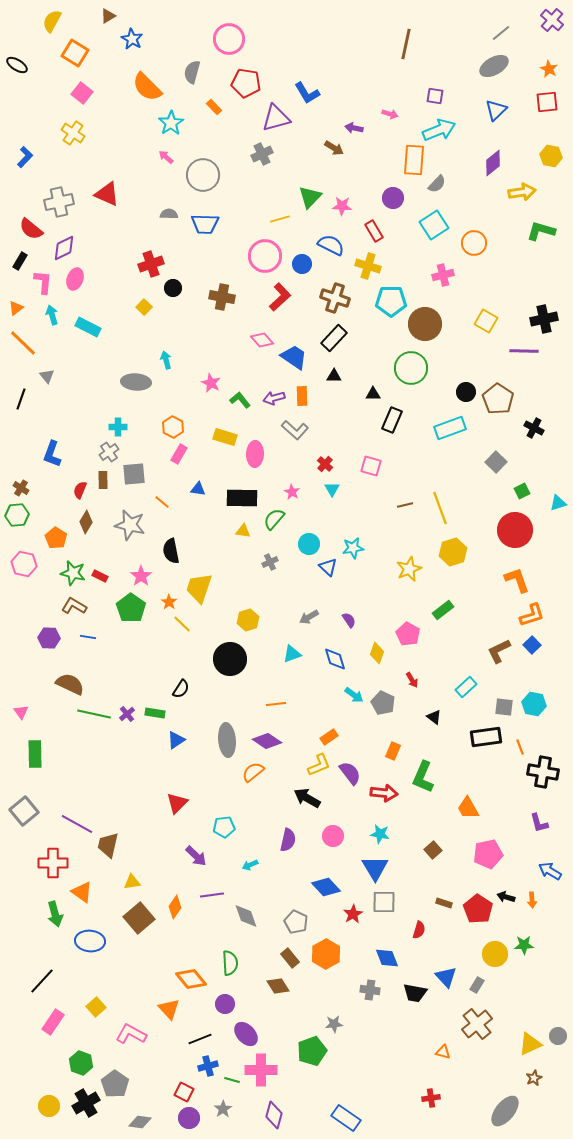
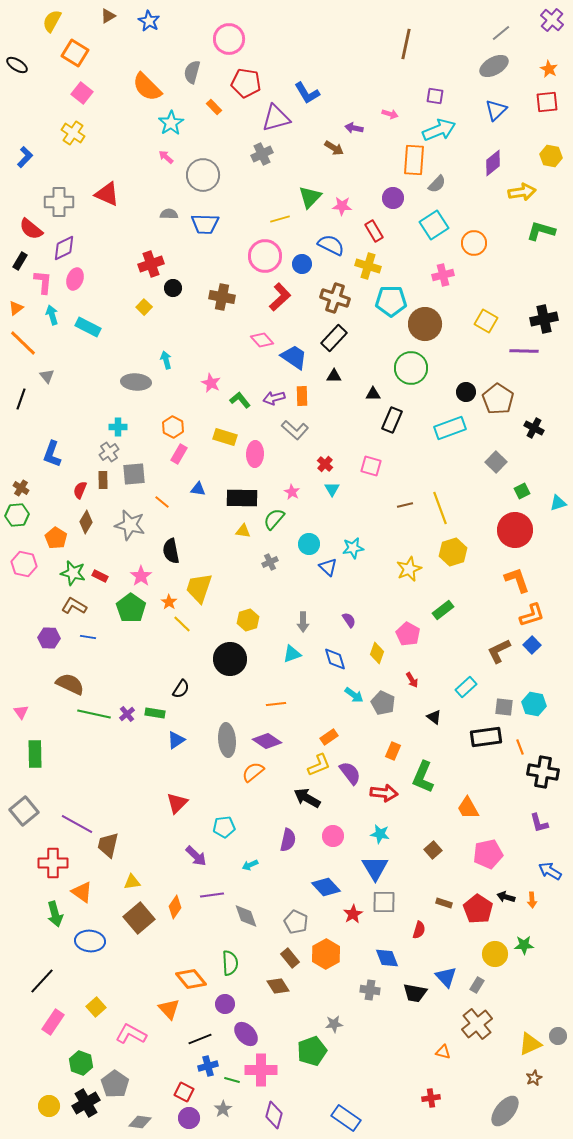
blue star at (132, 39): moved 17 px right, 18 px up
gray cross at (59, 202): rotated 12 degrees clockwise
gray arrow at (309, 617): moved 6 px left, 5 px down; rotated 60 degrees counterclockwise
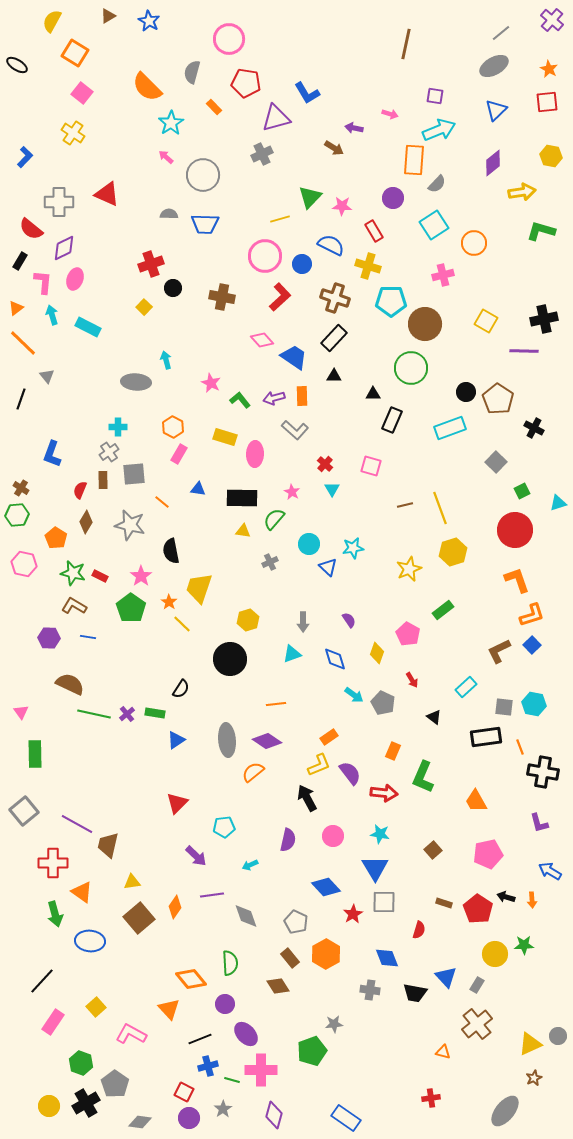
black arrow at (307, 798): rotated 32 degrees clockwise
orange trapezoid at (468, 808): moved 8 px right, 7 px up
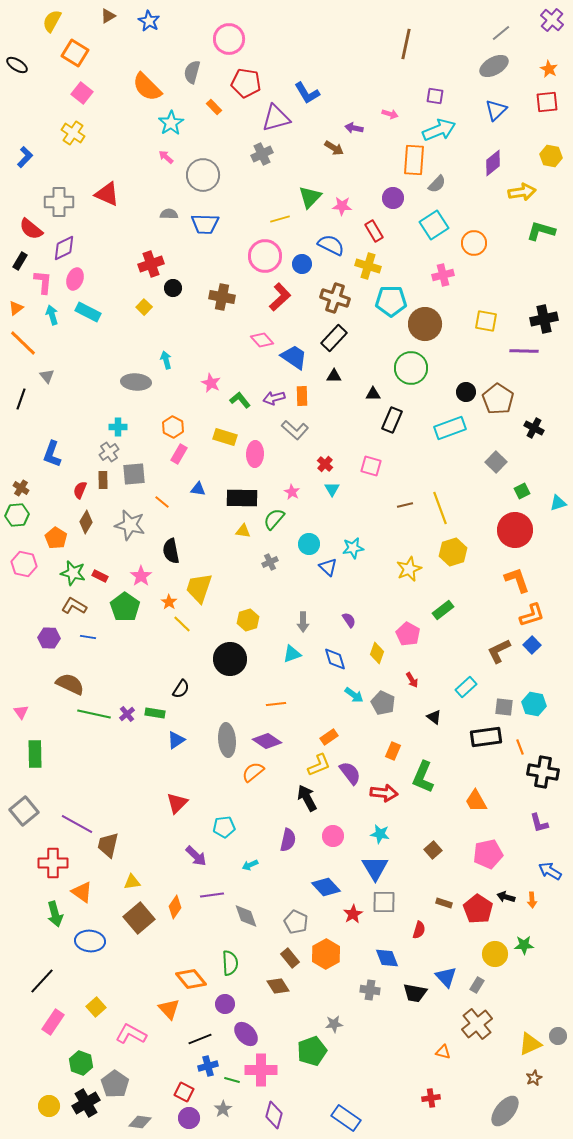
yellow square at (486, 321): rotated 20 degrees counterclockwise
cyan rectangle at (88, 327): moved 15 px up
green pentagon at (131, 608): moved 6 px left, 1 px up
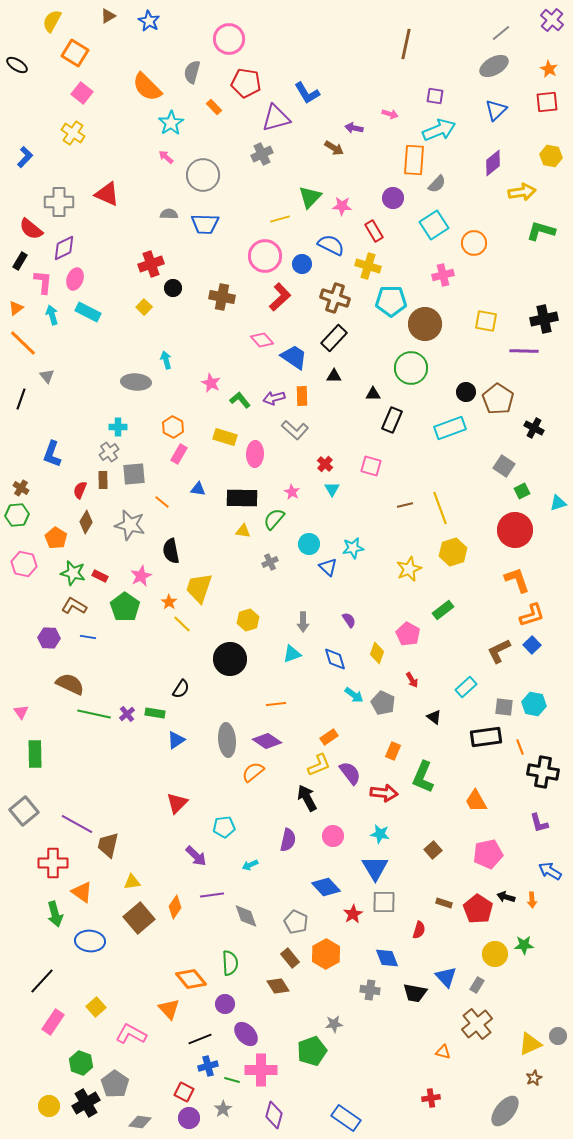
gray square at (496, 462): moved 8 px right, 4 px down; rotated 10 degrees counterclockwise
pink star at (141, 576): rotated 10 degrees clockwise
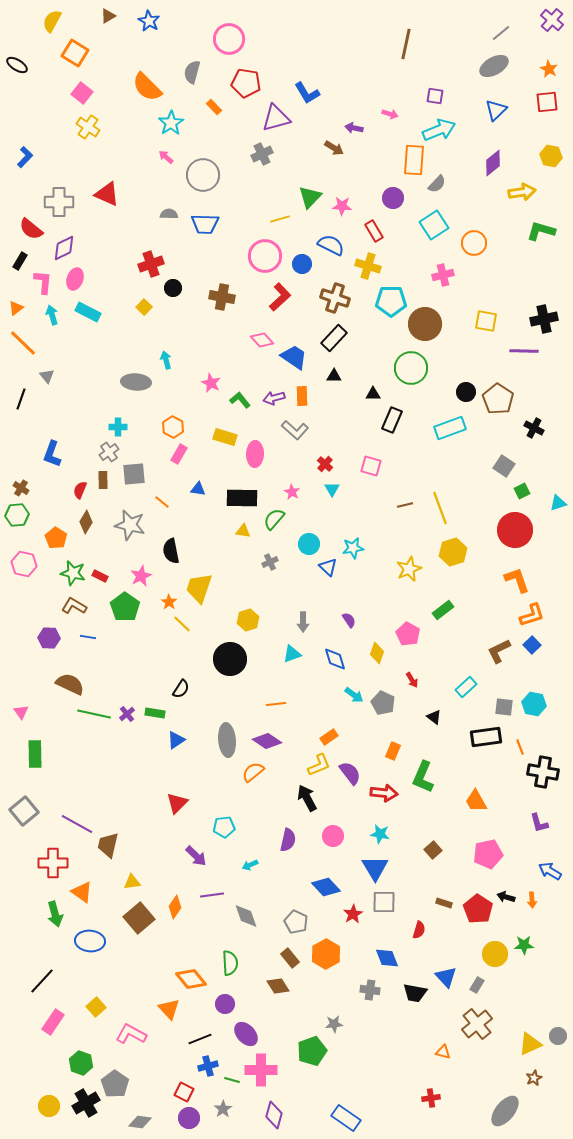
yellow cross at (73, 133): moved 15 px right, 6 px up
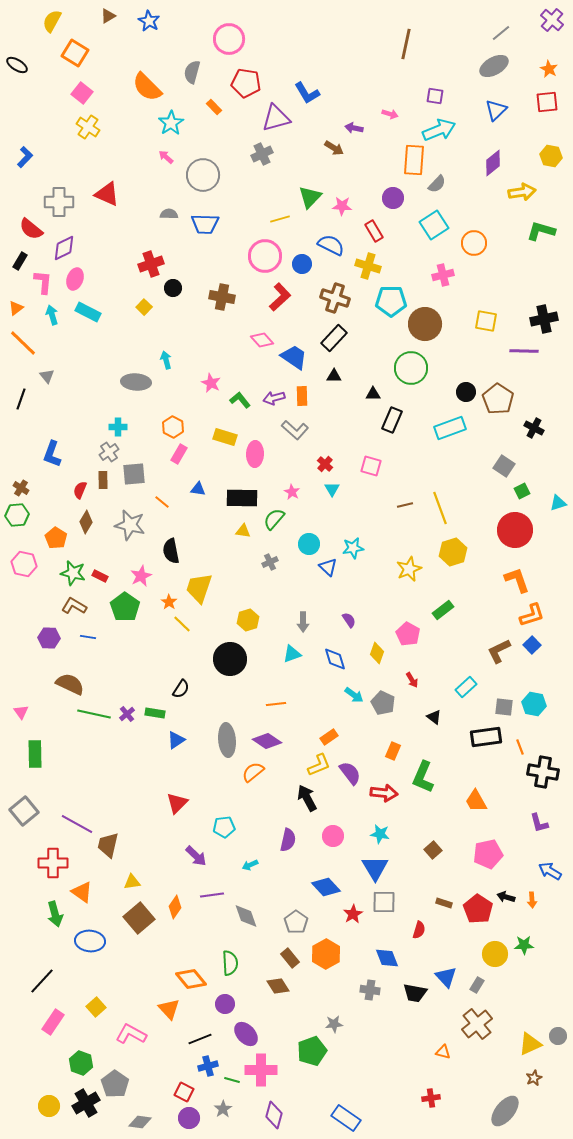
gray pentagon at (296, 922): rotated 10 degrees clockwise
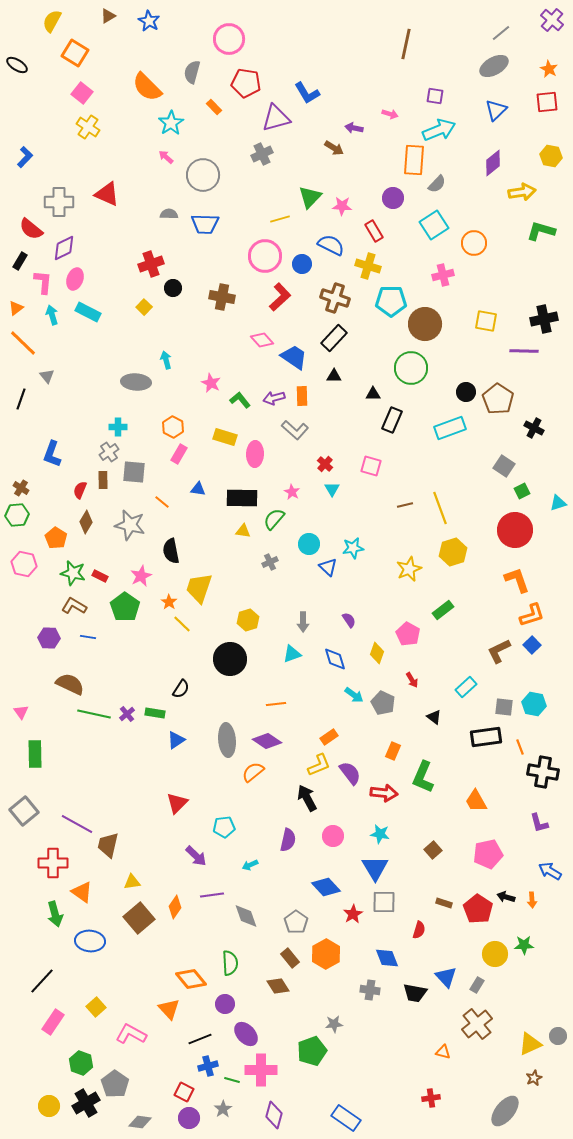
gray square at (134, 474): moved 2 px up; rotated 10 degrees clockwise
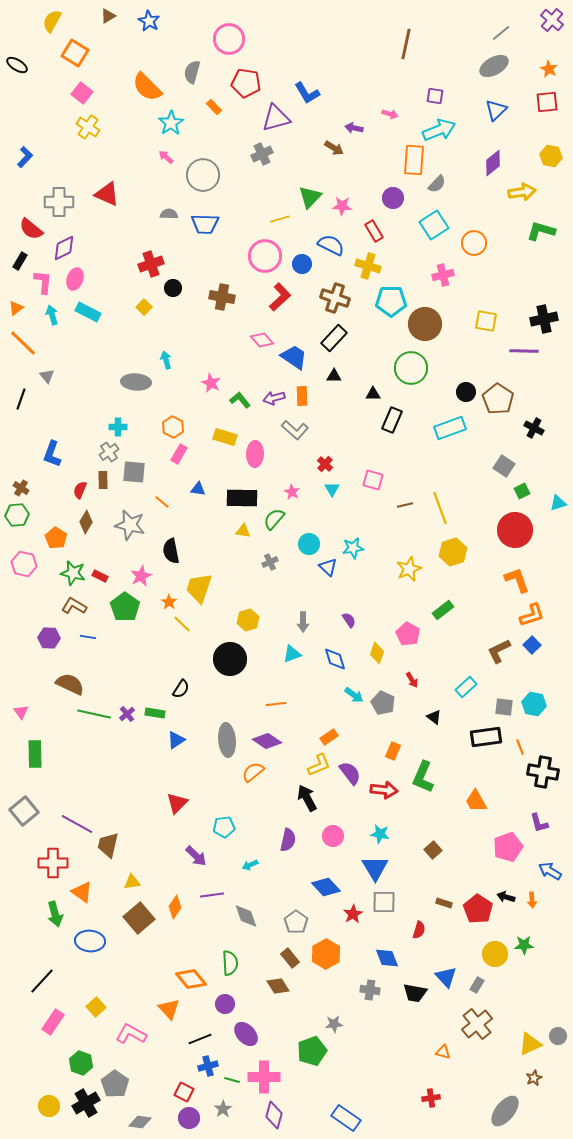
pink square at (371, 466): moved 2 px right, 14 px down
red arrow at (384, 793): moved 3 px up
pink pentagon at (488, 854): moved 20 px right, 7 px up; rotated 8 degrees counterclockwise
pink cross at (261, 1070): moved 3 px right, 7 px down
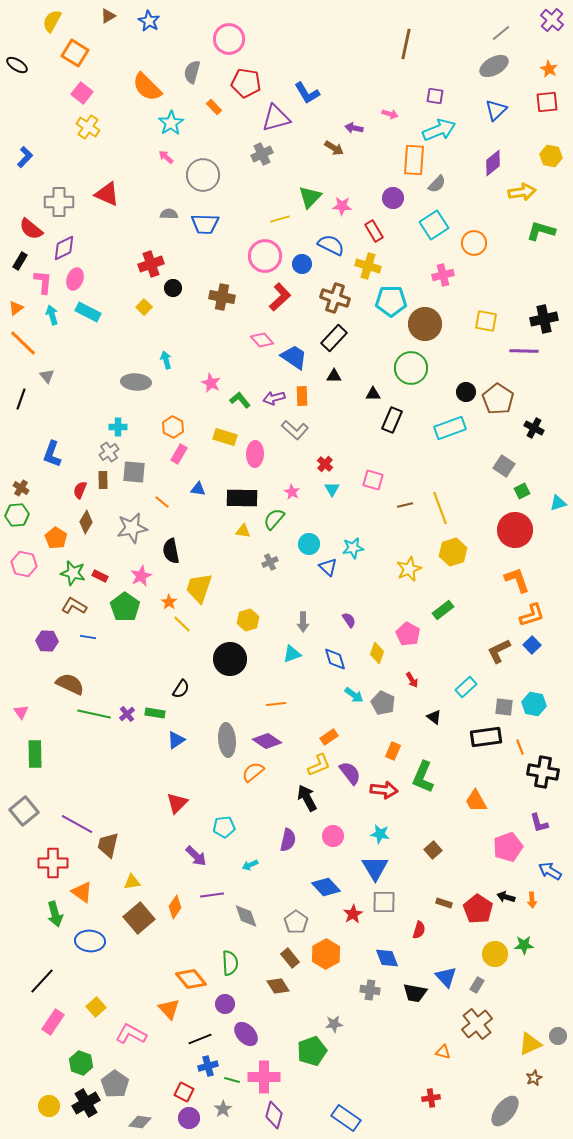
gray star at (130, 525): moved 2 px right, 3 px down; rotated 24 degrees counterclockwise
purple hexagon at (49, 638): moved 2 px left, 3 px down
